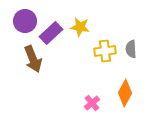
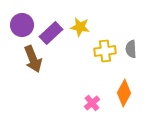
purple circle: moved 3 px left, 4 px down
orange diamond: moved 1 px left
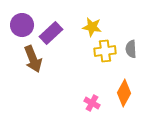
yellow star: moved 12 px right
pink cross: rotated 21 degrees counterclockwise
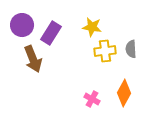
purple rectangle: rotated 15 degrees counterclockwise
pink cross: moved 4 px up
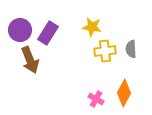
purple circle: moved 2 px left, 5 px down
purple rectangle: moved 3 px left
brown arrow: moved 3 px left, 1 px down
pink cross: moved 4 px right
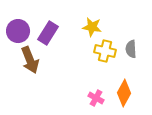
purple circle: moved 2 px left, 1 px down
yellow cross: rotated 20 degrees clockwise
pink cross: moved 1 px up
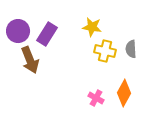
purple rectangle: moved 1 px left, 1 px down
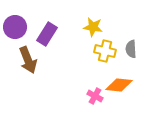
yellow star: moved 1 px right
purple circle: moved 3 px left, 4 px up
brown arrow: moved 2 px left
orange diamond: moved 5 px left, 8 px up; rotated 68 degrees clockwise
pink cross: moved 1 px left, 2 px up
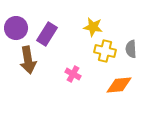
purple circle: moved 1 px right, 1 px down
brown arrow: rotated 12 degrees clockwise
orange diamond: rotated 12 degrees counterclockwise
pink cross: moved 22 px left, 22 px up
